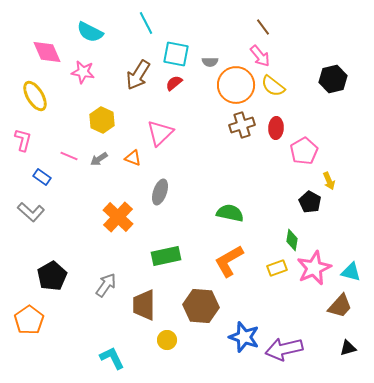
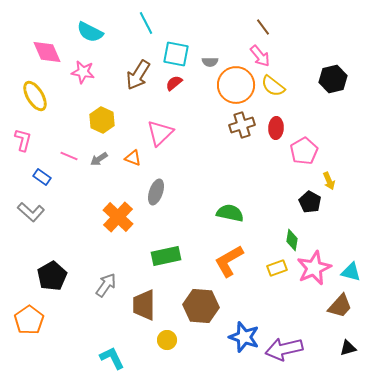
gray ellipse at (160, 192): moved 4 px left
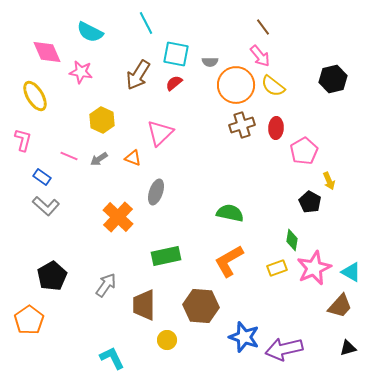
pink star at (83, 72): moved 2 px left
gray L-shape at (31, 212): moved 15 px right, 6 px up
cyan triangle at (351, 272): rotated 15 degrees clockwise
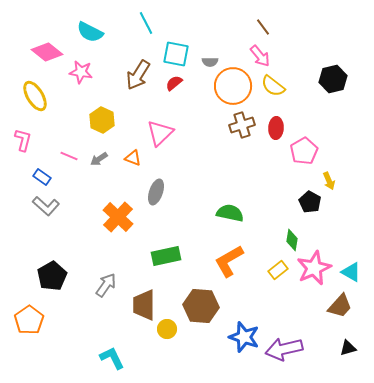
pink diamond at (47, 52): rotated 28 degrees counterclockwise
orange circle at (236, 85): moved 3 px left, 1 px down
yellow rectangle at (277, 268): moved 1 px right, 2 px down; rotated 18 degrees counterclockwise
yellow circle at (167, 340): moved 11 px up
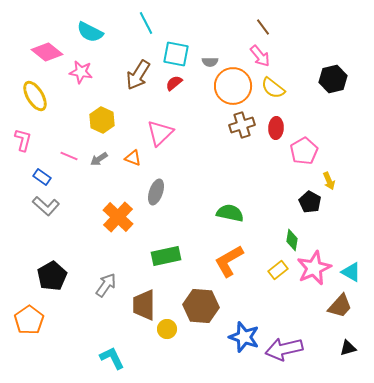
yellow semicircle at (273, 86): moved 2 px down
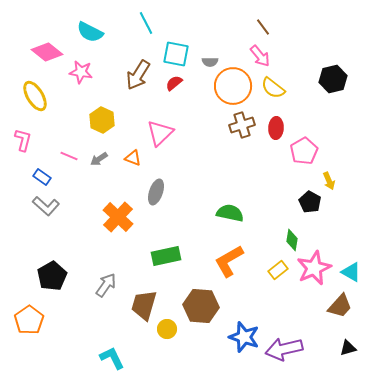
brown trapezoid at (144, 305): rotated 16 degrees clockwise
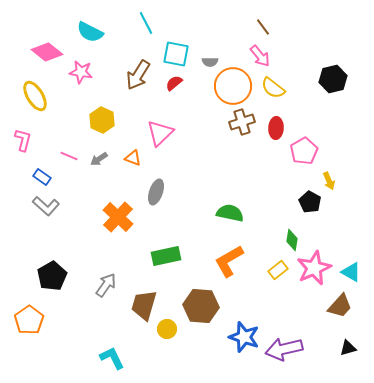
brown cross at (242, 125): moved 3 px up
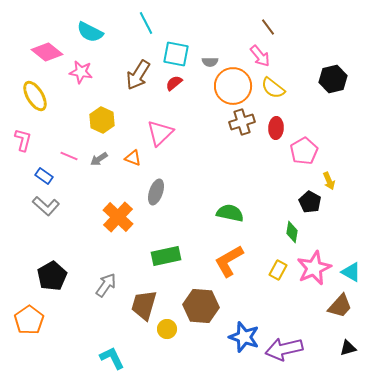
brown line at (263, 27): moved 5 px right
blue rectangle at (42, 177): moved 2 px right, 1 px up
green diamond at (292, 240): moved 8 px up
yellow rectangle at (278, 270): rotated 24 degrees counterclockwise
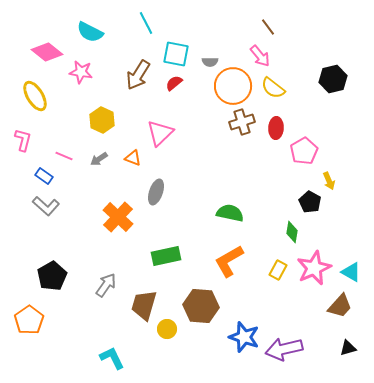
pink line at (69, 156): moved 5 px left
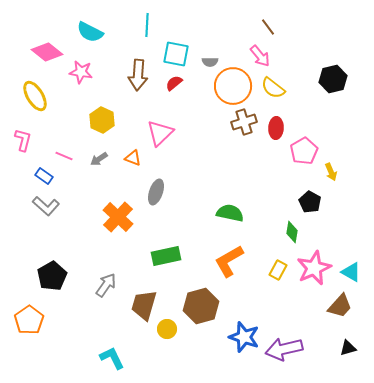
cyan line at (146, 23): moved 1 px right, 2 px down; rotated 30 degrees clockwise
brown arrow at (138, 75): rotated 28 degrees counterclockwise
brown cross at (242, 122): moved 2 px right
yellow arrow at (329, 181): moved 2 px right, 9 px up
brown hexagon at (201, 306): rotated 20 degrees counterclockwise
